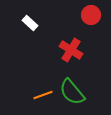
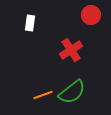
white rectangle: rotated 56 degrees clockwise
red cross: rotated 25 degrees clockwise
green semicircle: rotated 88 degrees counterclockwise
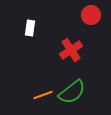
white rectangle: moved 5 px down
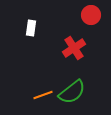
white rectangle: moved 1 px right
red cross: moved 3 px right, 2 px up
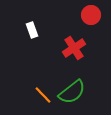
white rectangle: moved 1 px right, 2 px down; rotated 28 degrees counterclockwise
orange line: rotated 66 degrees clockwise
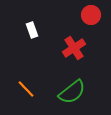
orange line: moved 17 px left, 6 px up
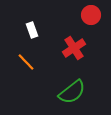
orange line: moved 27 px up
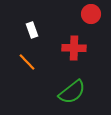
red circle: moved 1 px up
red cross: rotated 35 degrees clockwise
orange line: moved 1 px right
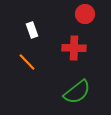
red circle: moved 6 px left
green semicircle: moved 5 px right
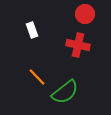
red cross: moved 4 px right, 3 px up; rotated 10 degrees clockwise
orange line: moved 10 px right, 15 px down
green semicircle: moved 12 px left
